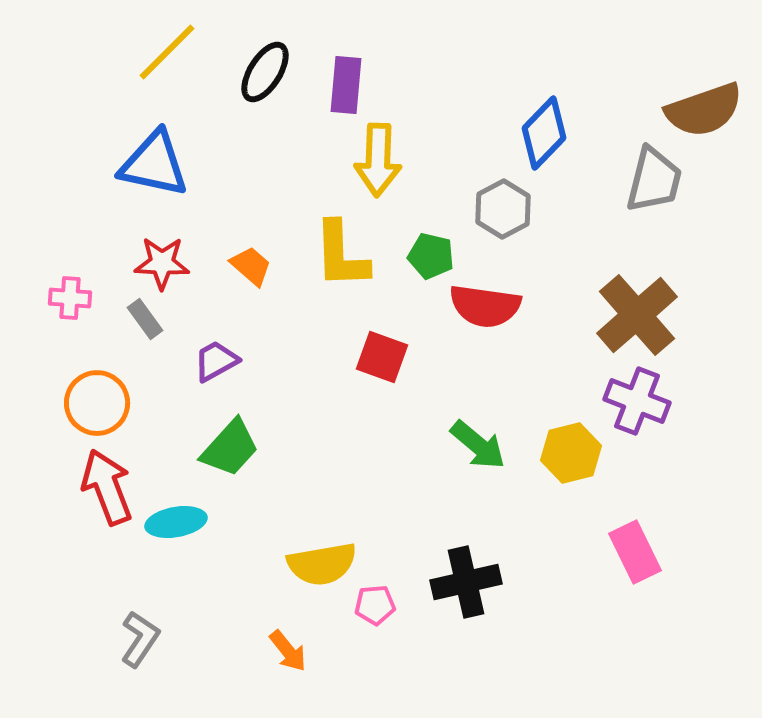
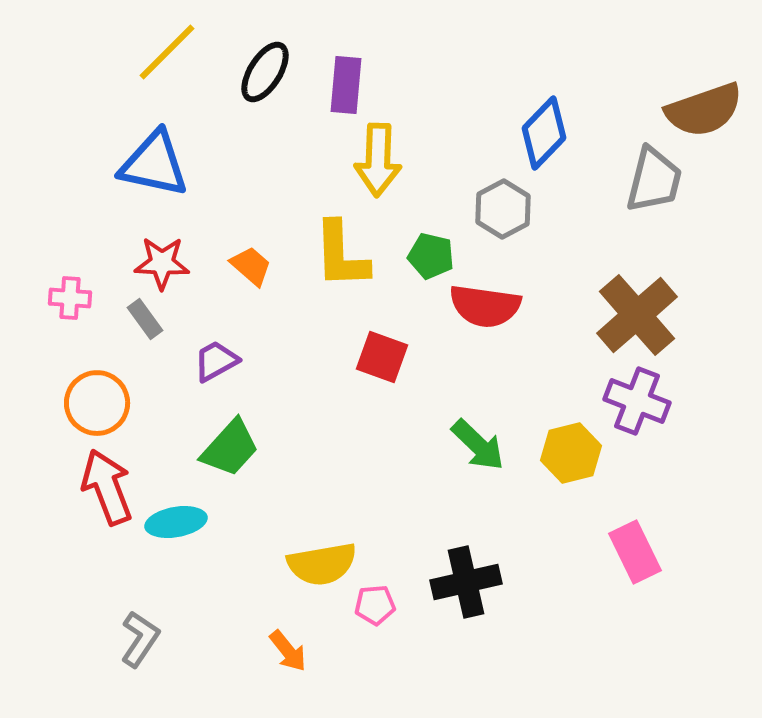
green arrow: rotated 4 degrees clockwise
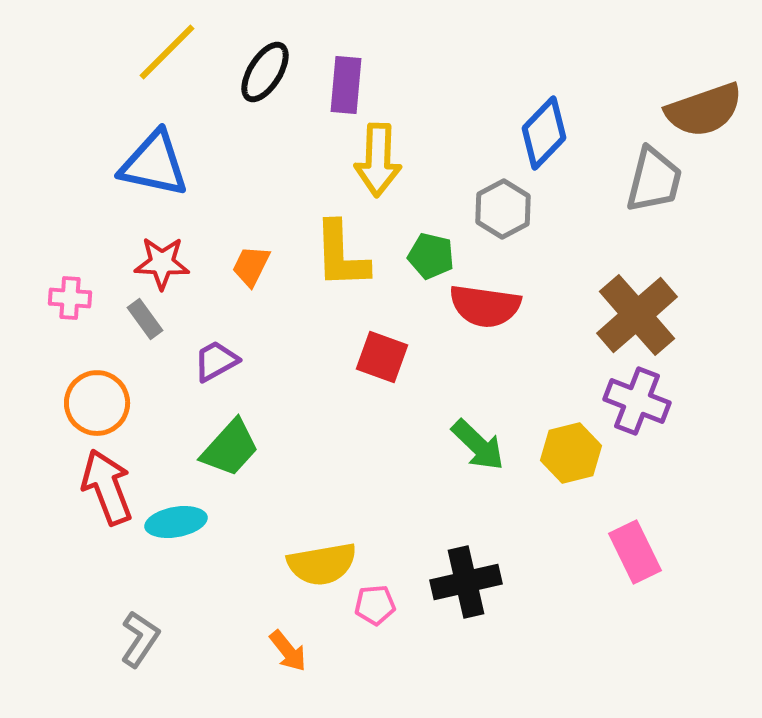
orange trapezoid: rotated 105 degrees counterclockwise
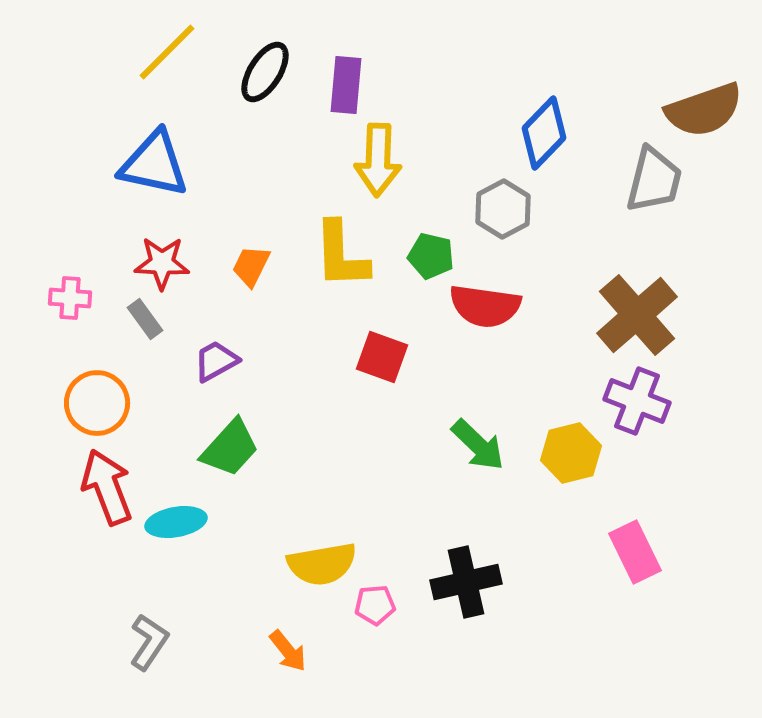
gray L-shape: moved 9 px right, 3 px down
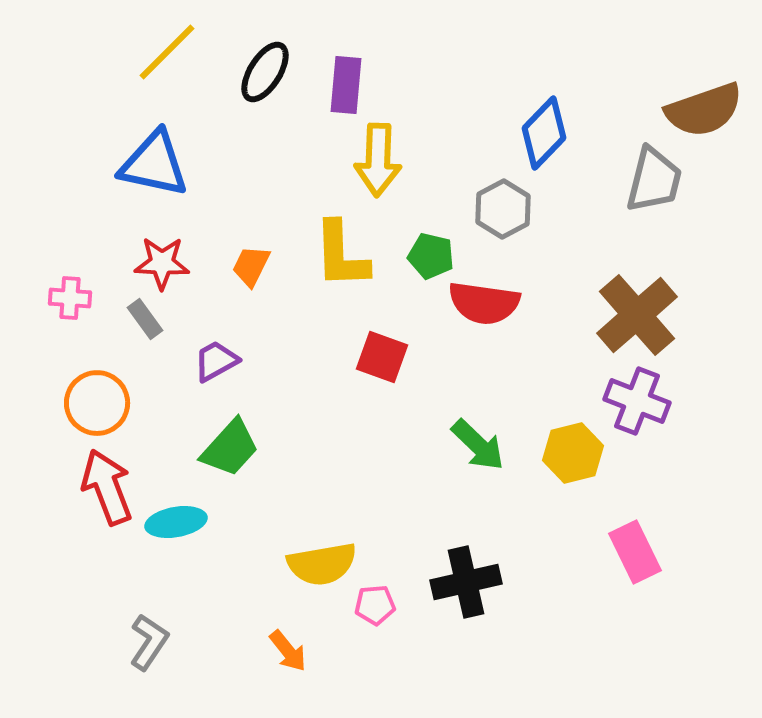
red semicircle: moved 1 px left, 3 px up
yellow hexagon: moved 2 px right
